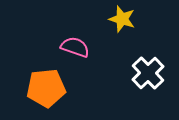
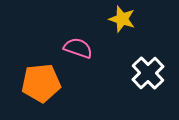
pink semicircle: moved 3 px right, 1 px down
orange pentagon: moved 5 px left, 5 px up
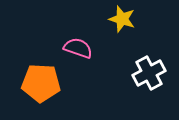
white cross: moved 1 px right; rotated 16 degrees clockwise
orange pentagon: rotated 9 degrees clockwise
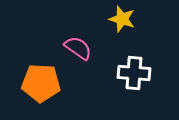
pink semicircle: rotated 16 degrees clockwise
white cross: moved 15 px left; rotated 32 degrees clockwise
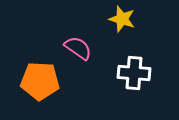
orange pentagon: moved 1 px left, 2 px up
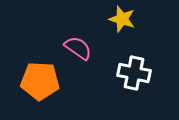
white cross: rotated 8 degrees clockwise
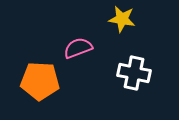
yellow star: rotated 8 degrees counterclockwise
pink semicircle: rotated 56 degrees counterclockwise
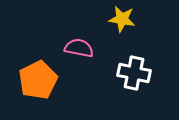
pink semicircle: moved 1 px right; rotated 32 degrees clockwise
orange pentagon: moved 2 px left, 1 px up; rotated 30 degrees counterclockwise
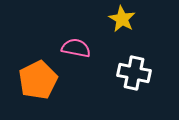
yellow star: rotated 20 degrees clockwise
pink semicircle: moved 3 px left
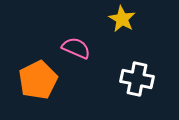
pink semicircle: rotated 12 degrees clockwise
white cross: moved 3 px right, 6 px down
